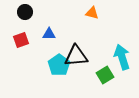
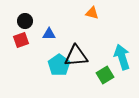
black circle: moved 9 px down
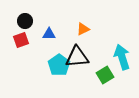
orange triangle: moved 9 px left, 16 px down; rotated 40 degrees counterclockwise
black triangle: moved 1 px right, 1 px down
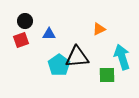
orange triangle: moved 16 px right
green square: moved 2 px right; rotated 30 degrees clockwise
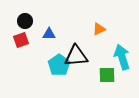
black triangle: moved 1 px left, 1 px up
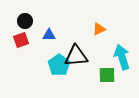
blue triangle: moved 1 px down
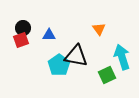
black circle: moved 2 px left, 7 px down
orange triangle: rotated 40 degrees counterclockwise
black triangle: rotated 15 degrees clockwise
green square: rotated 24 degrees counterclockwise
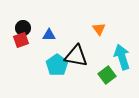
cyan pentagon: moved 2 px left
green square: rotated 12 degrees counterclockwise
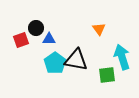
black circle: moved 13 px right
blue triangle: moved 4 px down
black triangle: moved 4 px down
cyan pentagon: moved 2 px left, 2 px up
green square: rotated 30 degrees clockwise
